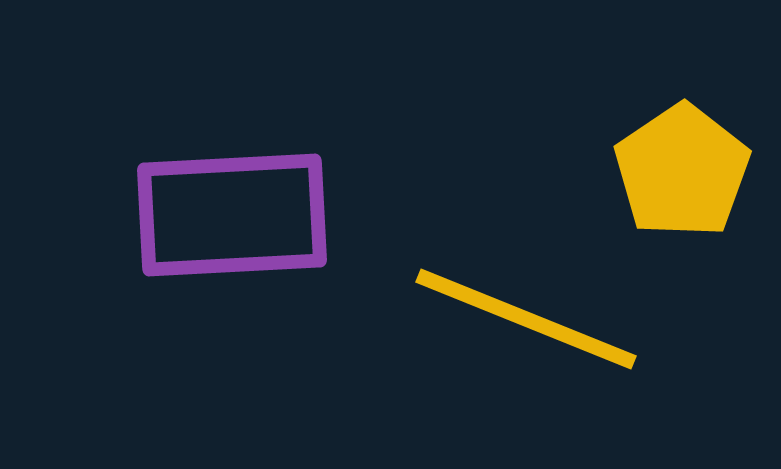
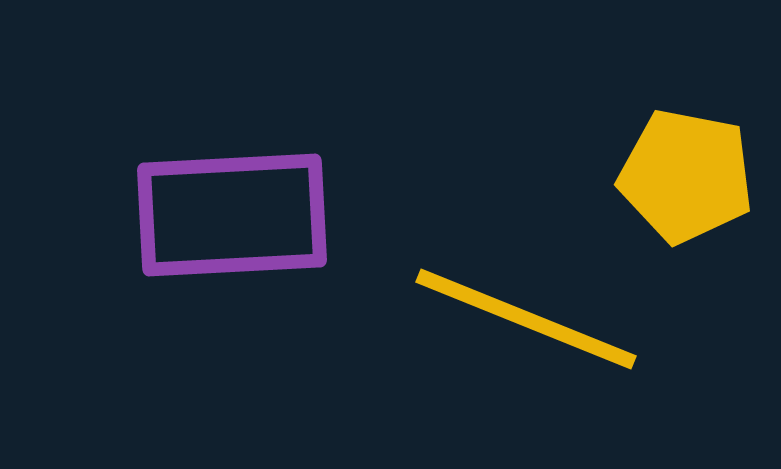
yellow pentagon: moved 4 px right, 5 px down; rotated 27 degrees counterclockwise
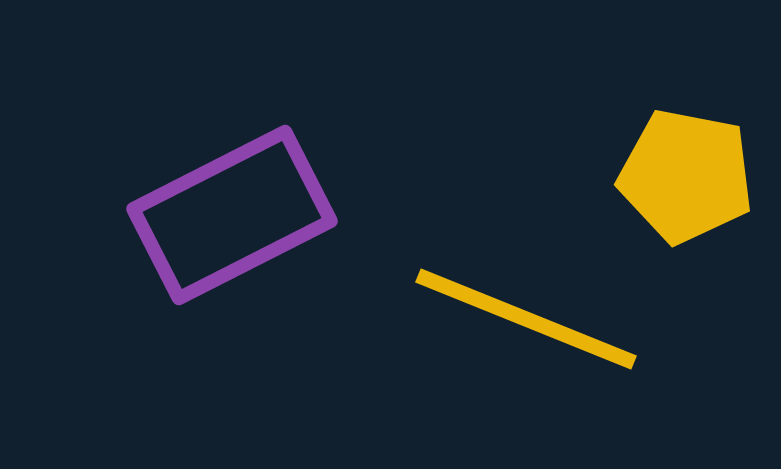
purple rectangle: rotated 24 degrees counterclockwise
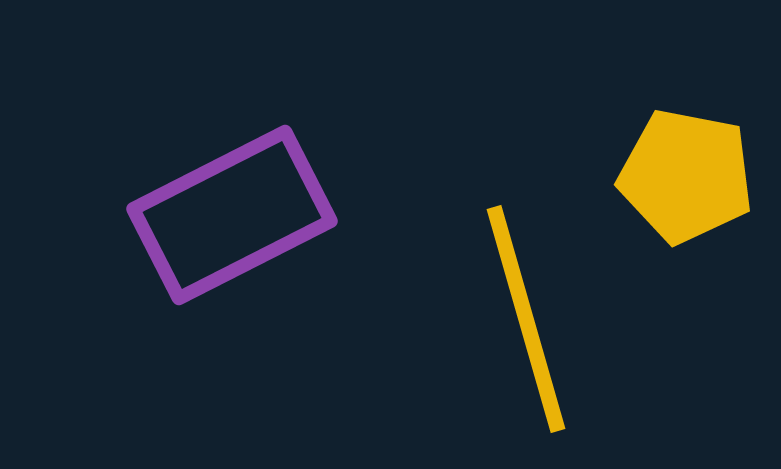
yellow line: rotated 52 degrees clockwise
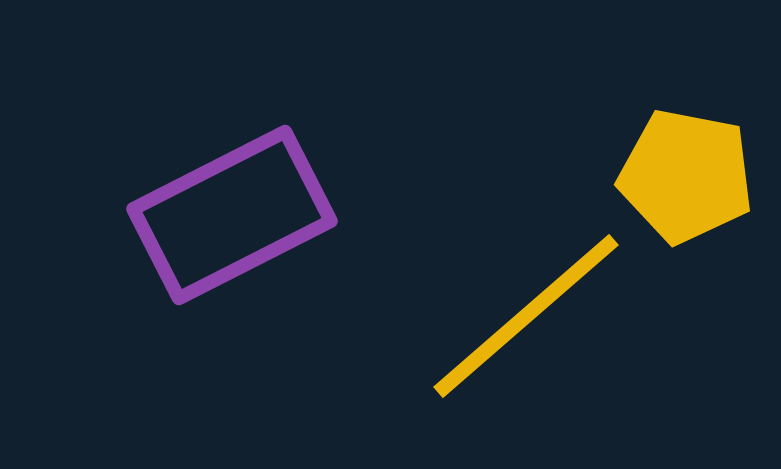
yellow line: moved 3 px up; rotated 65 degrees clockwise
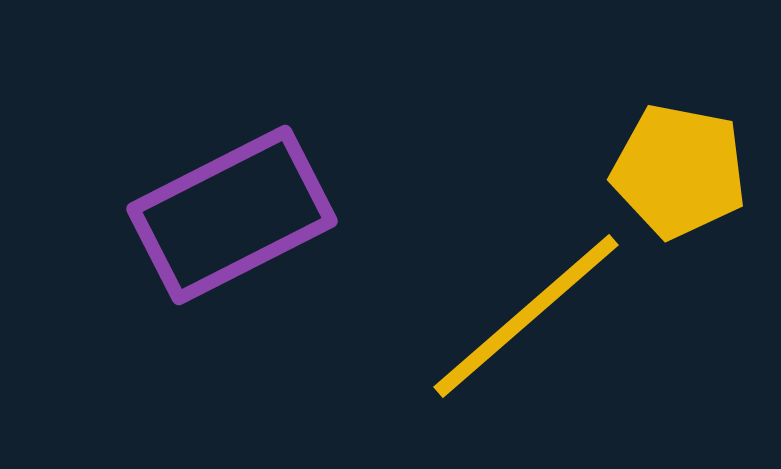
yellow pentagon: moved 7 px left, 5 px up
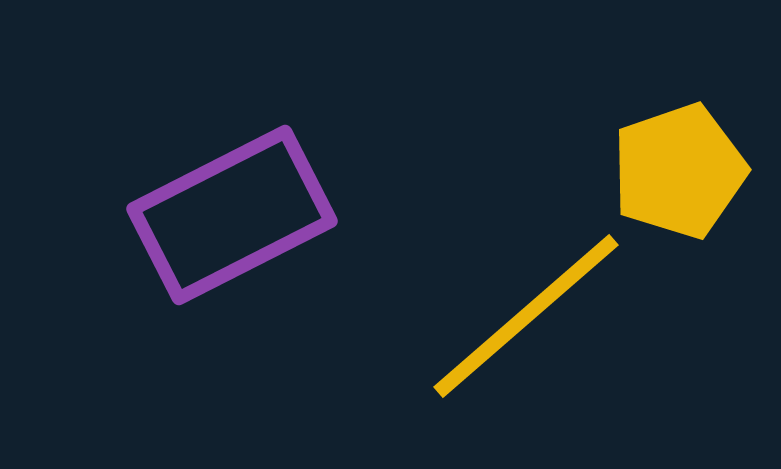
yellow pentagon: rotated 30 degrees counterclockwise
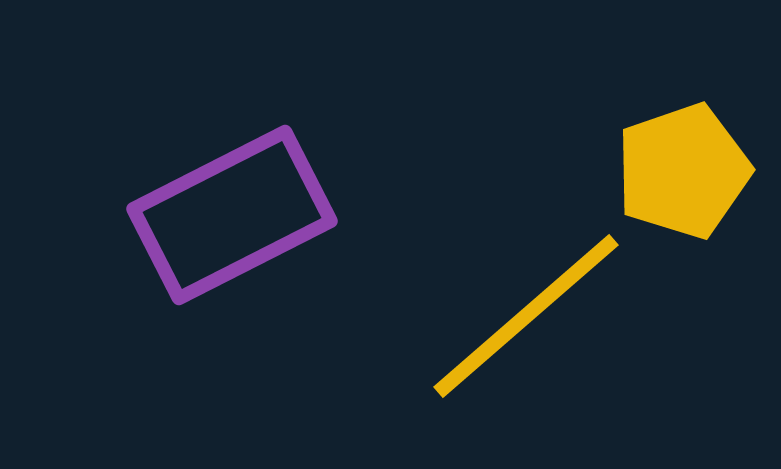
yellow pentagon: moved 4 px right
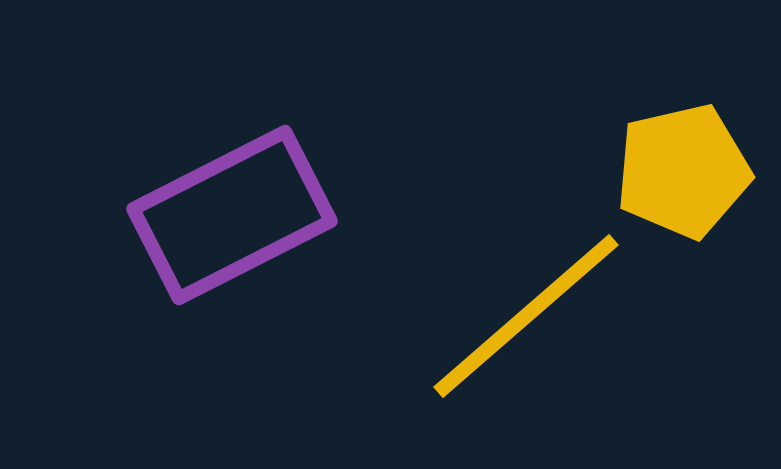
yellow pentagon: rotated 6 degrees clockwise
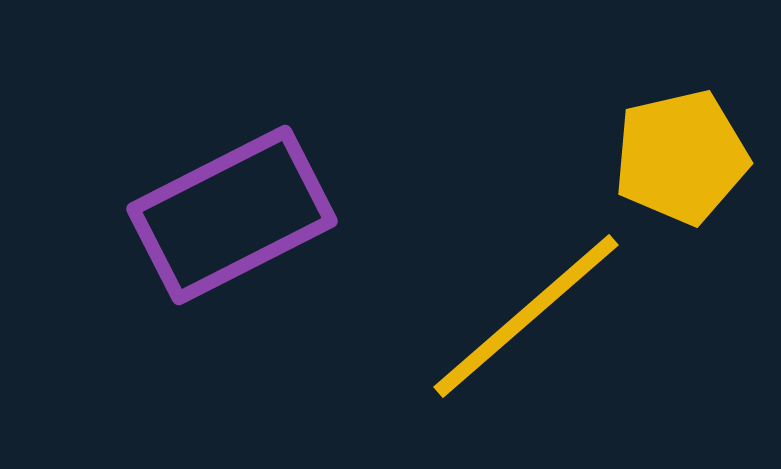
yellow pentagon: moved 2 px left, 14 px up
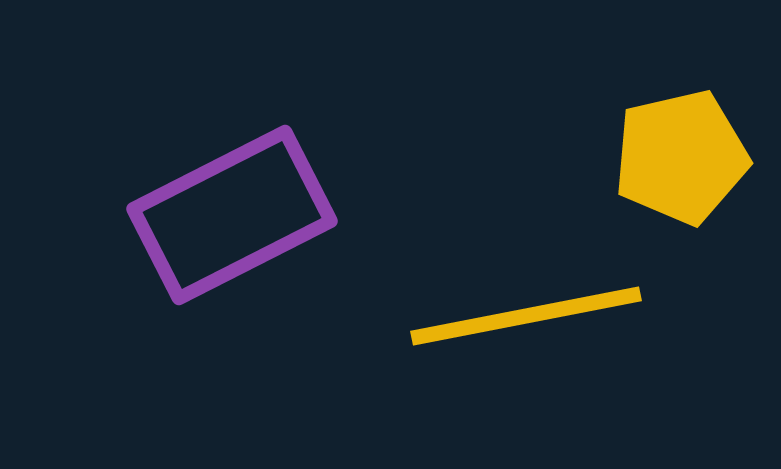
yellow line: rotated 30 degrees clockwise
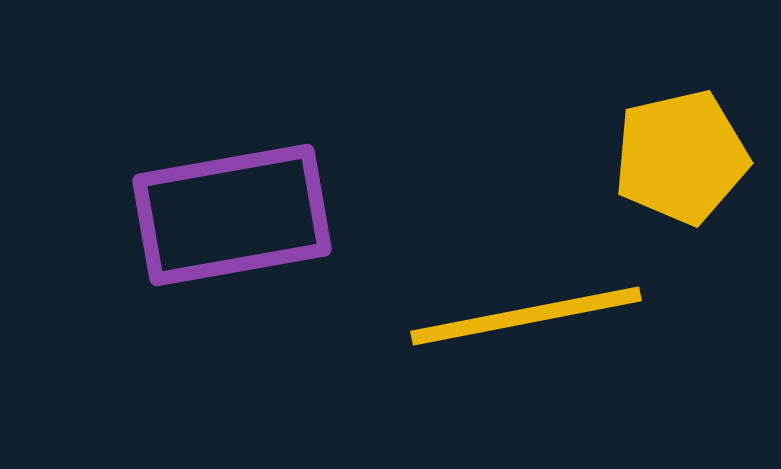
purple rectangle: rotated 17 degrees clockwise
